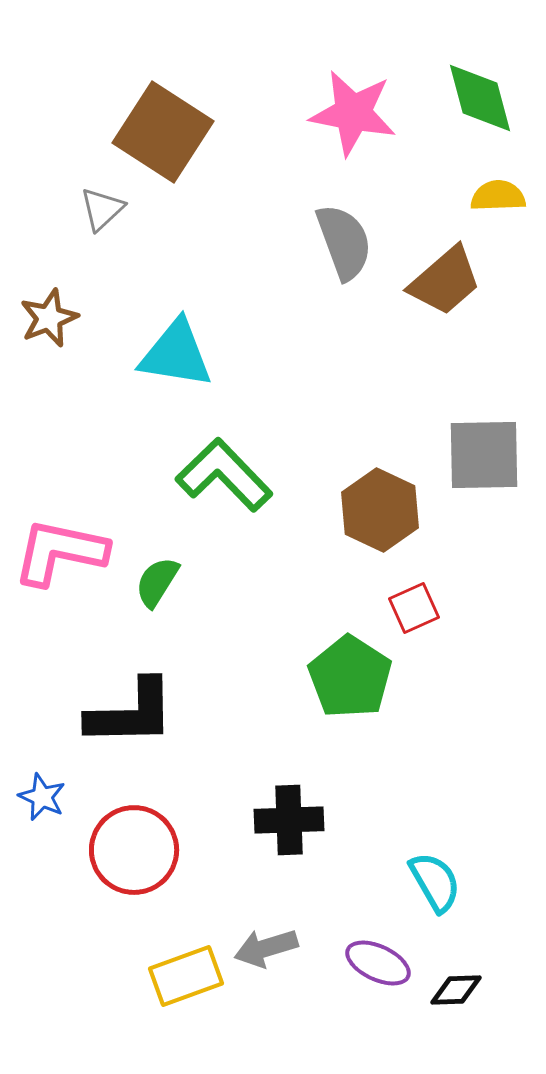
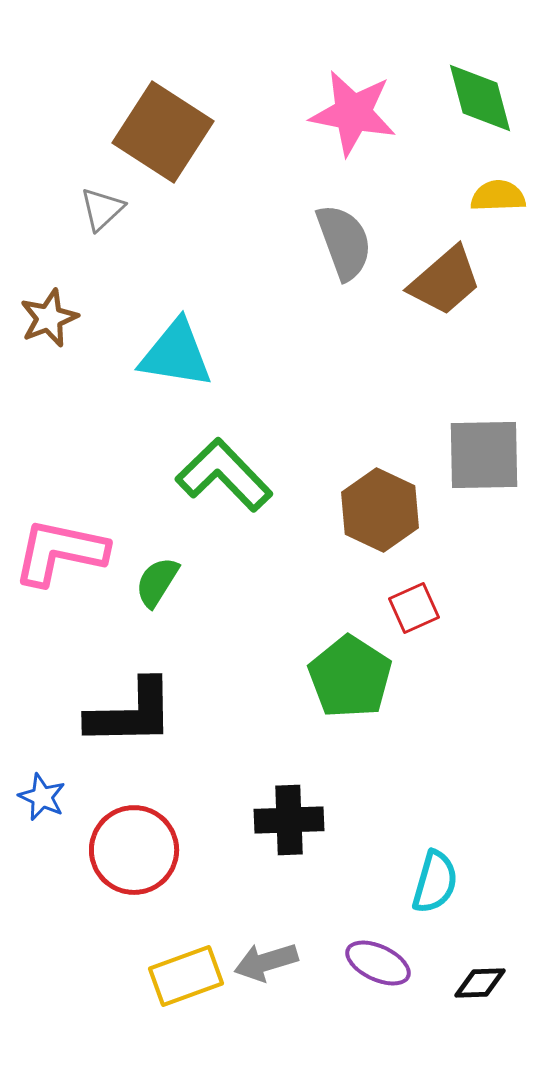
cyan semicircle: rotated 46 degrees clockwise
gray arrow: moved 14 px down
black diamond: moved 24 px right, 7 px up
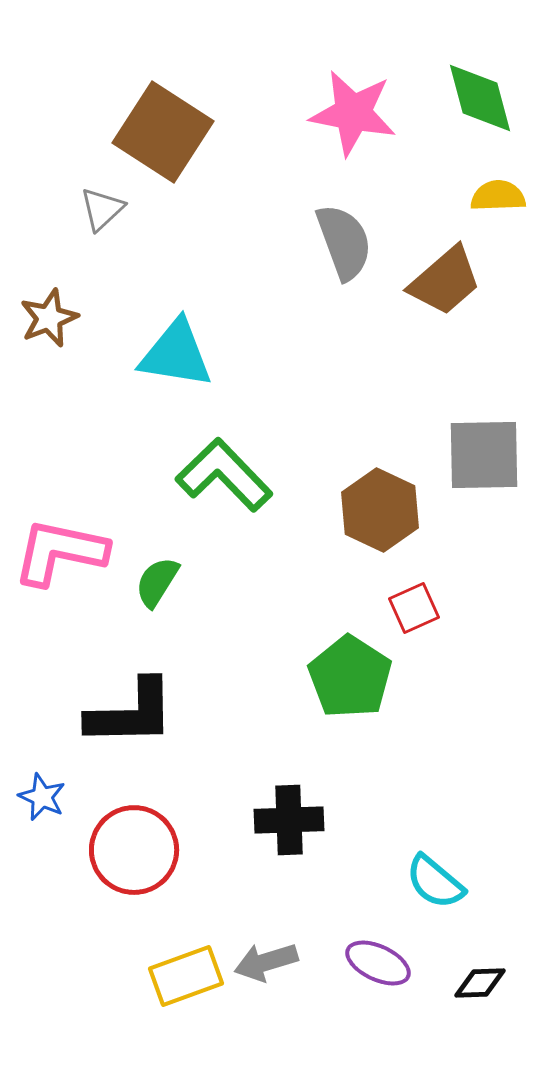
cyan semicircle: rotated 114 degrees clockwise
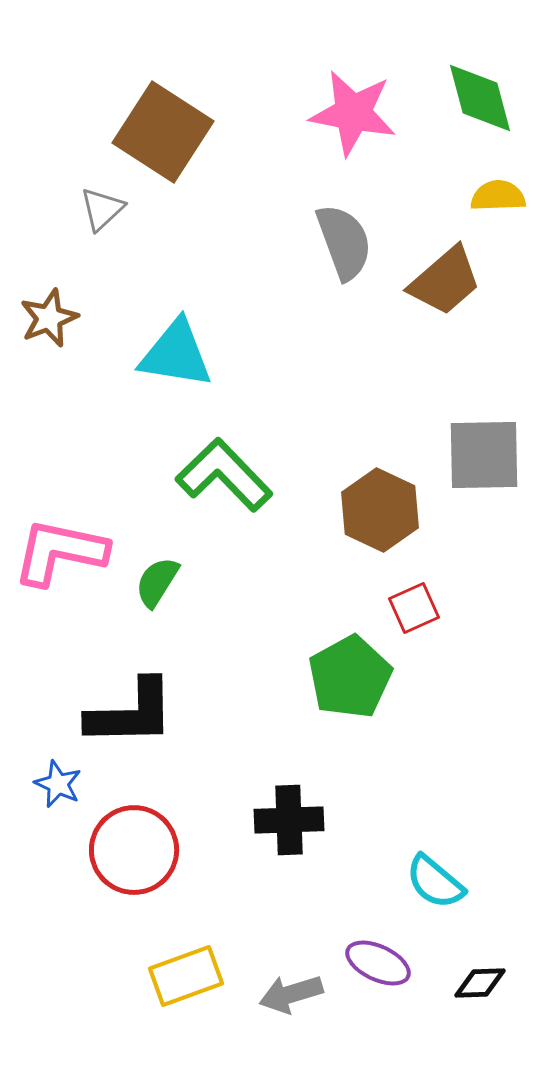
green pentagon: rotated 10 degrees clockwise
blue star: moved 16 px right, 13 px up
gray arrow: moved 25 px right, 32 px down
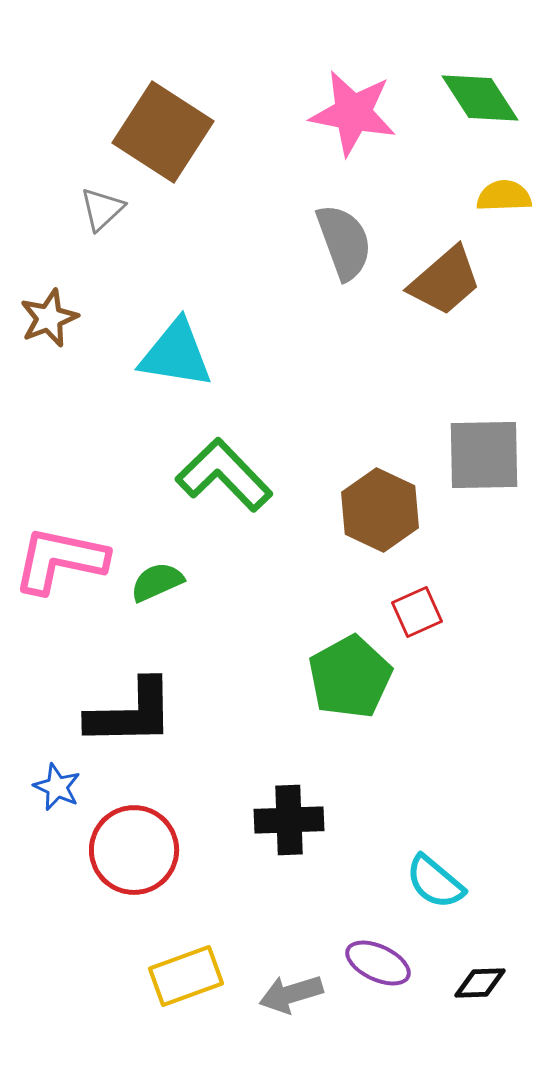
green diamond: rotated 18 degrees counterclockwise
yellow semicircle: moved 6 px right
pink L-shape: moved 8 px down
green semicircle: rotated 34 degrees clockwise
red square: moved 3 px right, 4 px down
blue star: moved 1 px left, 3 px down
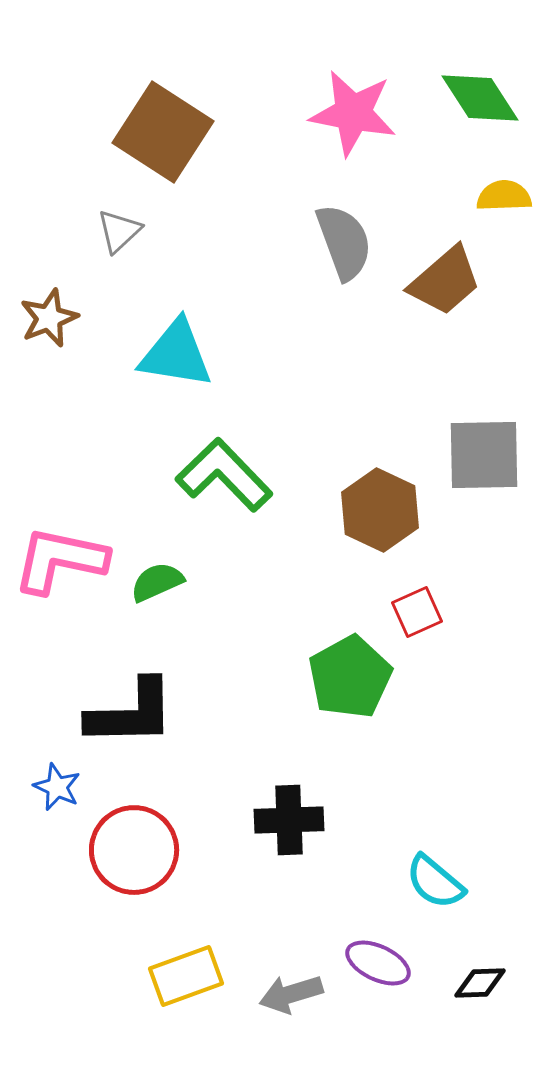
gray triangle: moved 17 px right, 22 px down
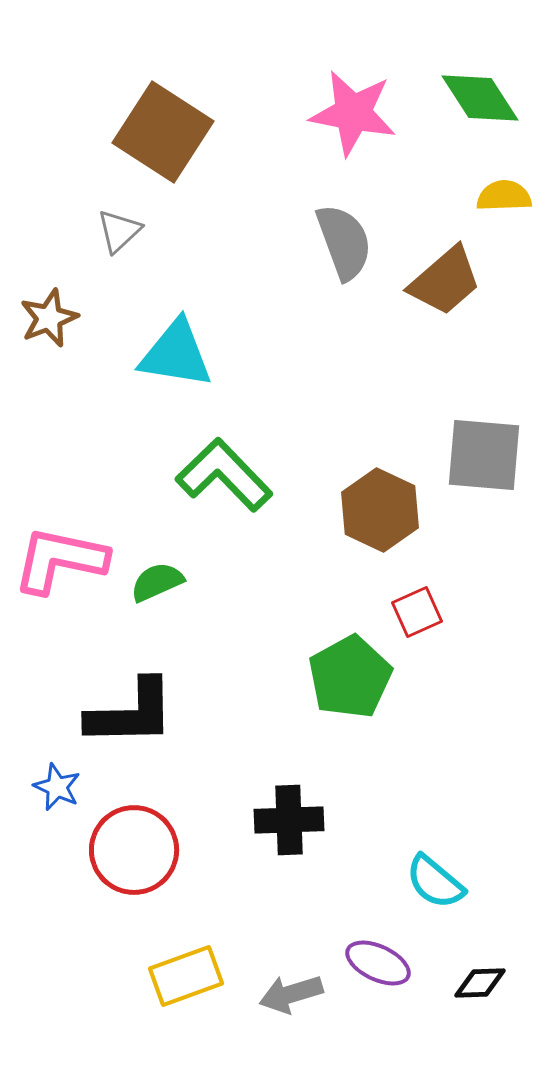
gray square: rotated 6 degrees clockwise
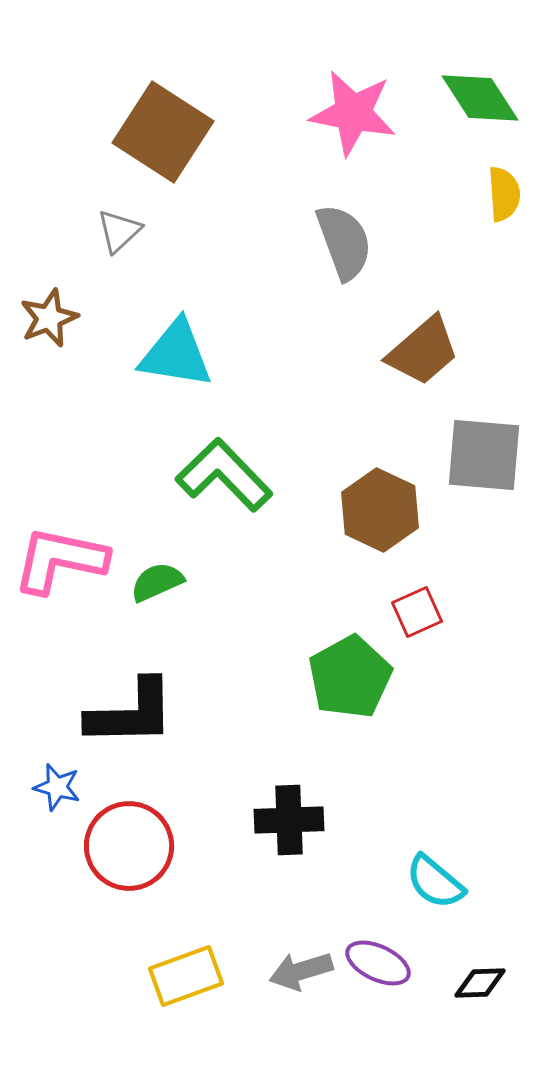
yellow semicircle: moved 2 px up; rotated 88 degrees clockwise
brown trapezoid: moved 22 px left, 70 px down
blue star: rotated 9 degrees counterclockwise
red circle: moved 5 px left, 4 px up
gray arrow: moved 10 px right, 23 px up
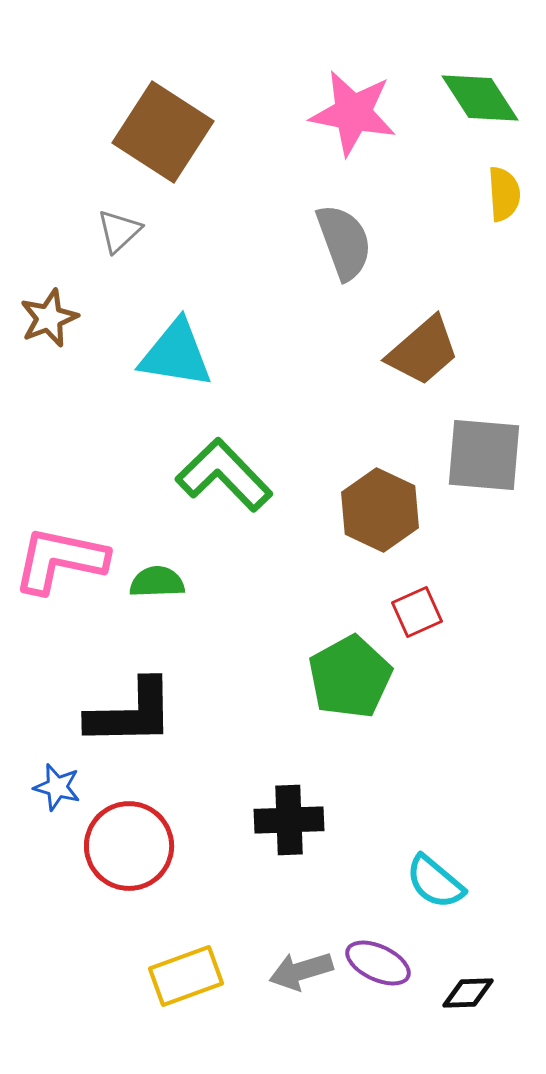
green semicircle: rotated 22 degrees clockwise
black diamond: moved 12 px left, 10 px down
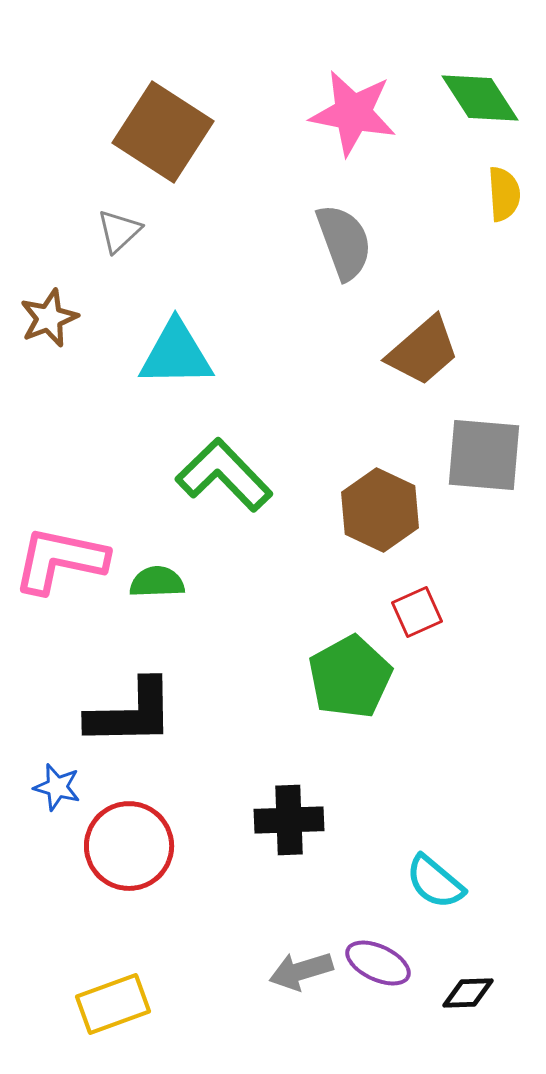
cyan triangle: rotated 10 degrees counterclockwise
yellow rectangle: moved 73 px left, 28 px down
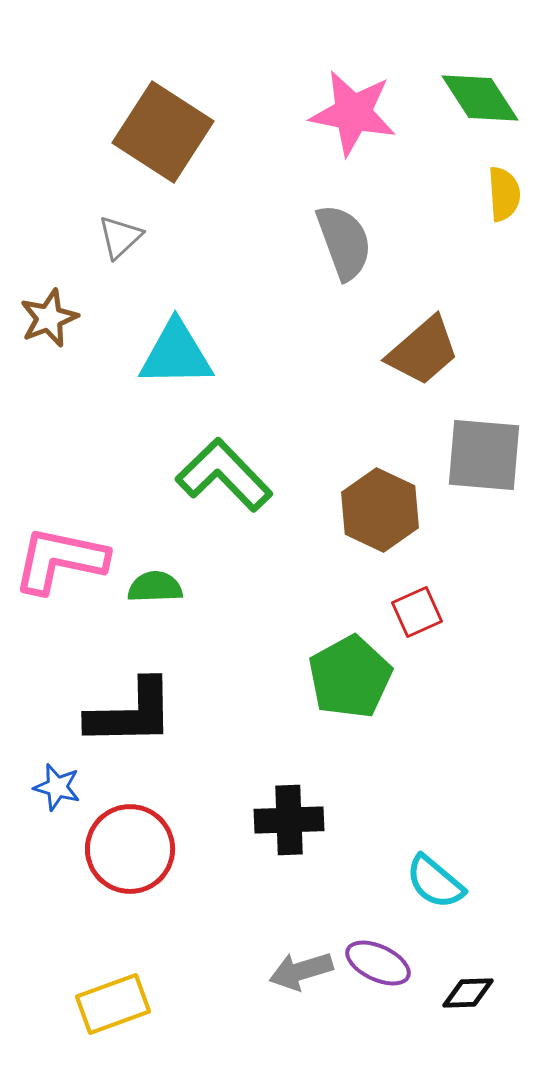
gray triangle: moved 1 px right, 6 px down
green semicircle: moved 2 px left, 5 px down
red circle: moved 1 px right, 3 px down
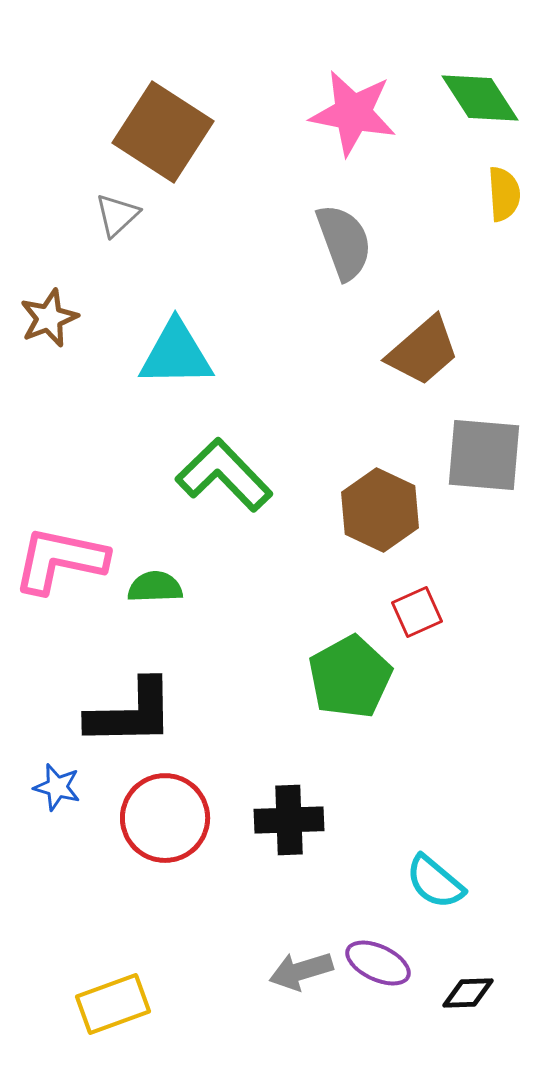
gray triangle: moved 3 px left, 22 px up
red circle: moved 35 px right, 31 px up
